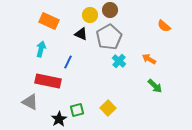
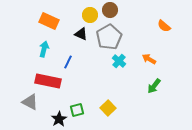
cyan arrow: moved 3 px right
green arrow: moved 1 px left; rotated 84 degrees clockwise
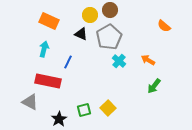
orange arrow: moved 1 px left, 1 px down
green square: moved 7 px right
